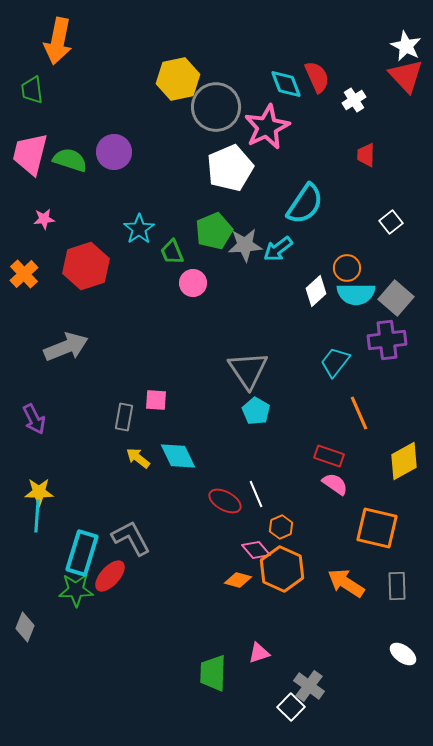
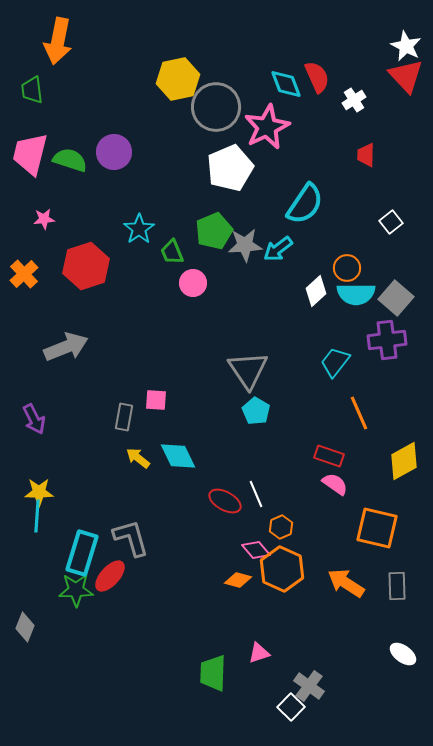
gray L-shape at (131, 538): rotated 12 degrees clockwise
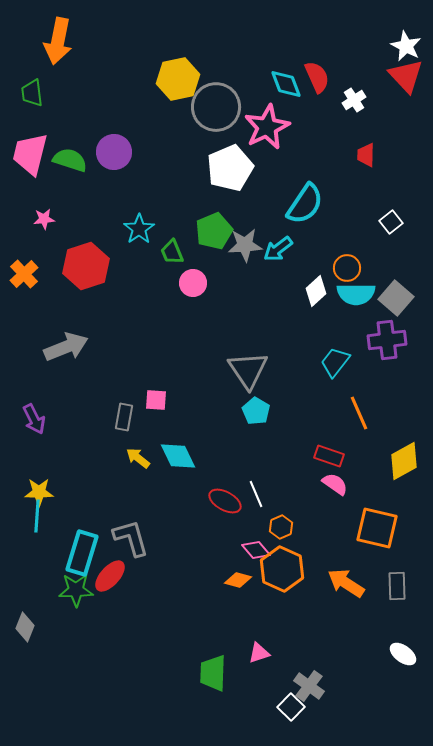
green trapezoid at (32, 90): moved 3 px down
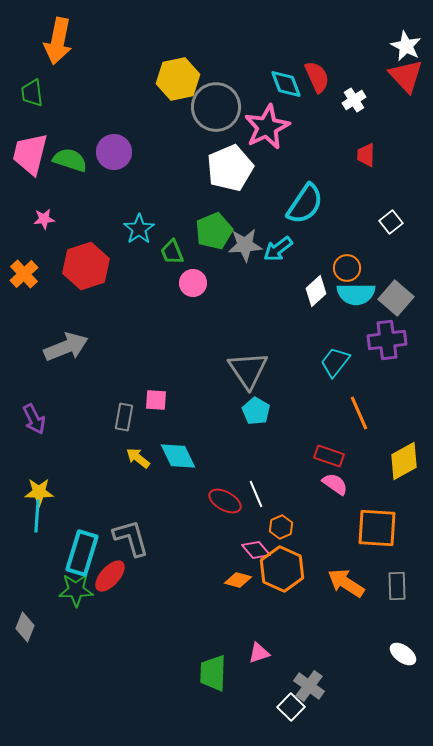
orange square at (377, 528): rotated 9 degrees counterclockwise
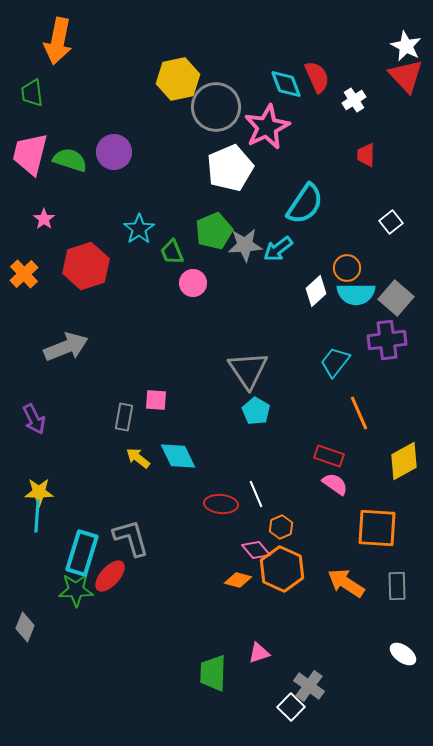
pink star at (44, 219): rotated 30 degrees counterclockwise
red ellipse at (225, 501): moved 4 px left, 3 px down; rotated 24 degrees counterclockwise
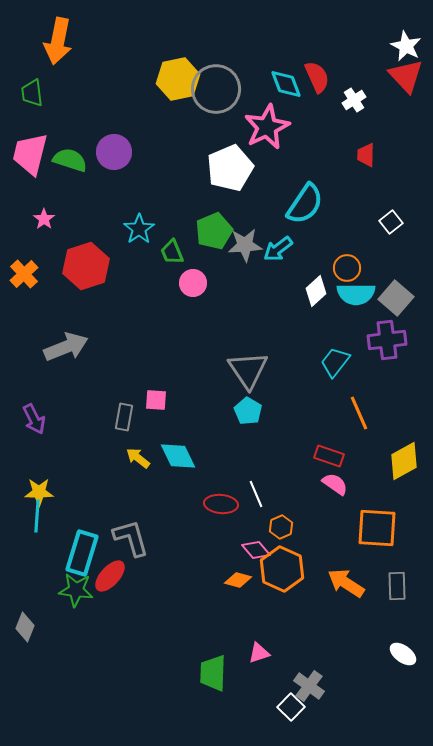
gray circle at (216, 107): moved 18 px up
cyan pentagon at (256, 411): moved 8 px left
green star at (76, 590): rotated 8 degrees clockwise
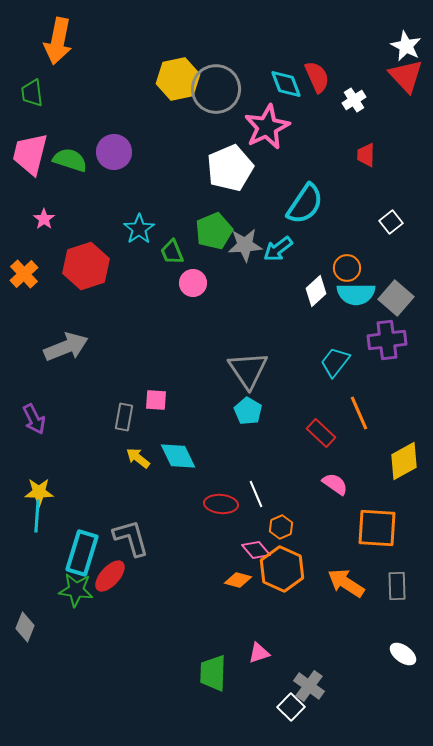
red rectangle at (329, 456): moved 8 px left, 23 px up; rotated 24 degrees clockwise
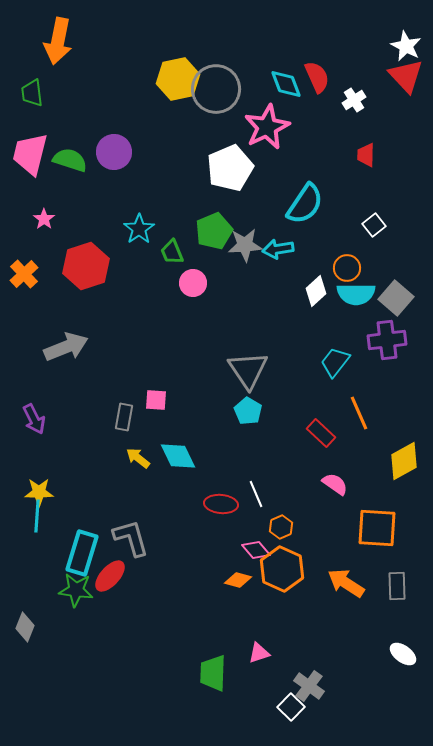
white square at (391, 222): moved 17 px left, 3 px down
cyan arrow at (278, 249): rotated 28 degrees clockwise
